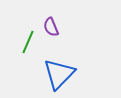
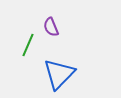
green line: moved 3 px down
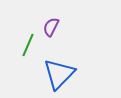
purple semicircle: rotated 48 degrees clockwise
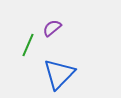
purple semicircle: moved 1 px right, 1 px down; rotated 24 degrees clockwise
